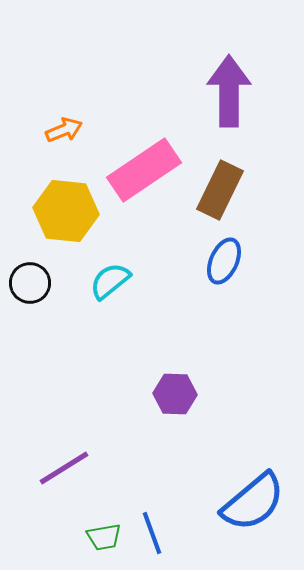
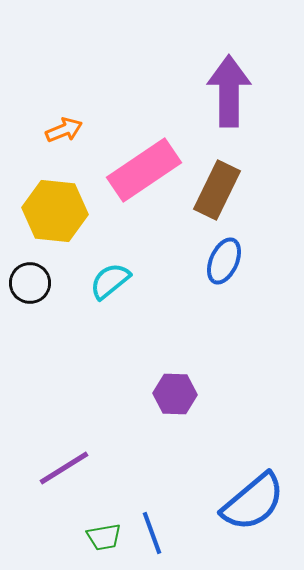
brown rectangle: moved 3 px left
yellow hexagon: moved 11 px left
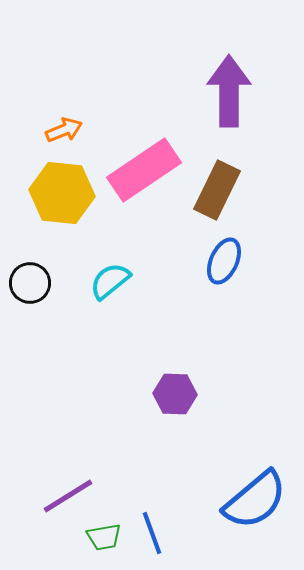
yellow hexagon: moved 7 px right, 18 px up
purple line: moved 4 px right, 28 px down
blue semicircle: moved 2 px right, 2 px up
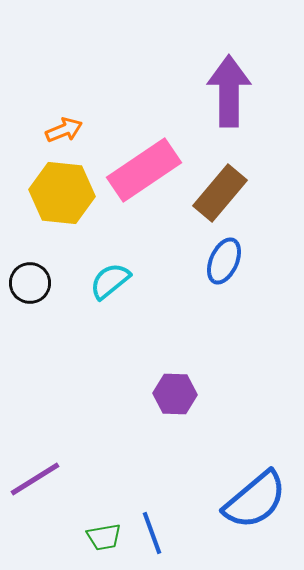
brown rectangle: moved 3 px right, 3 px down; rotated 14 degrees clockwise
purple line: moved 33 px left, 17 px up
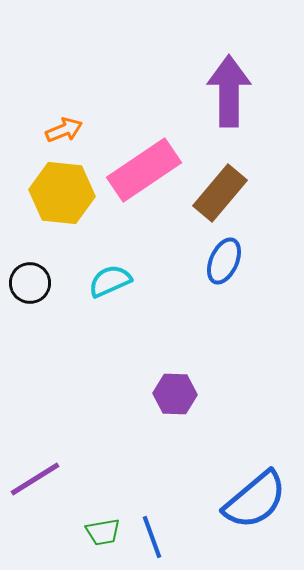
cyan semicircle: rotated 15 degrees clockwise
blue line: moved 4 px down
green trapezoid: moved 1 px left, 5 px up
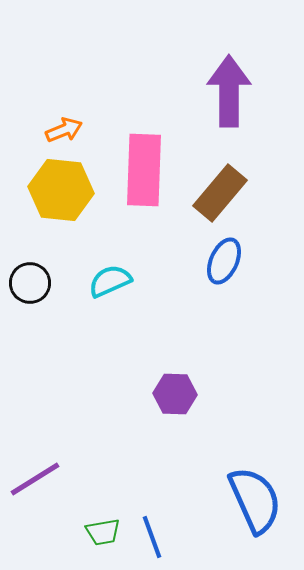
pink rectangle: rotated 54 degrees counterclockwise
yellow hexagon: moved 1 px left, 3 px up
blue semicircle: rotated 74 degrees counterclockwise
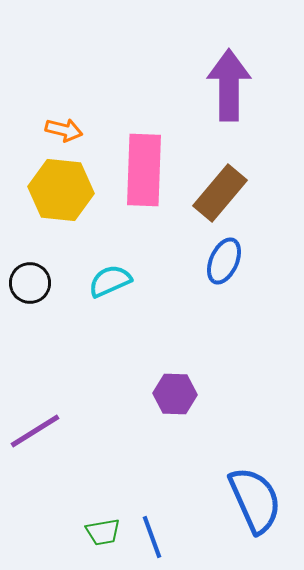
purple arrow: moved 6 px up
orange arrow: rotated 36 degrees clockwise
purple line: moved 48 px up
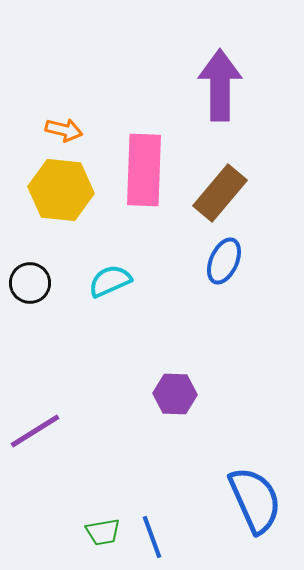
purple arrow: moved 9 px left
